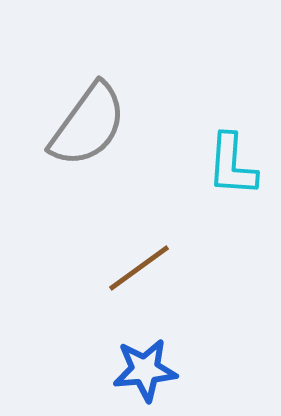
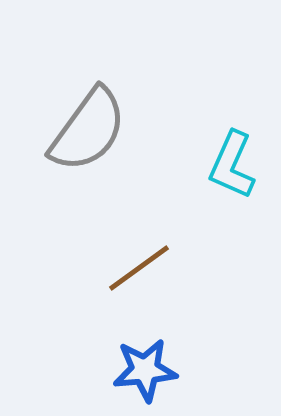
gray semicircle: moved 5 px down
cyan L-shape: rotated 20 degrees clockwise
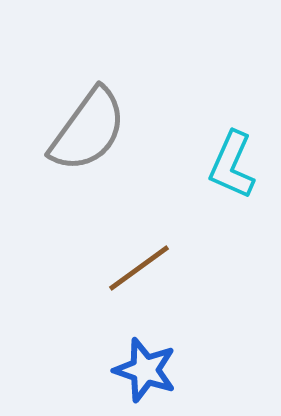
blue star: rotated 24 degrees clockwise
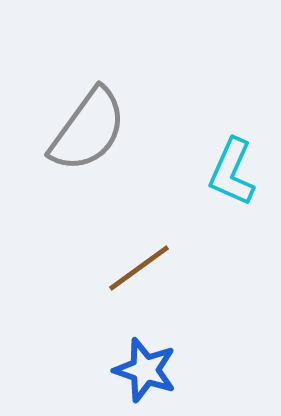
cyan L-shape: moved 7 px down
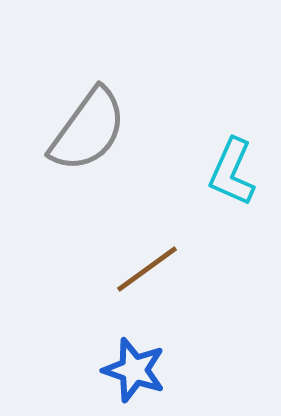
brown line: moved 8 px right, 1 px down
blue star: moved 11 px left
